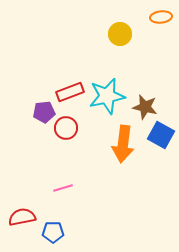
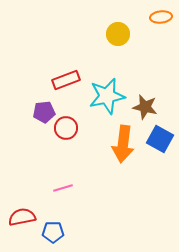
yellow circle: moved 2 px left
red rectangle: moved 4 px left, 12 px up
blue square: moved 1 px left, 4 px down
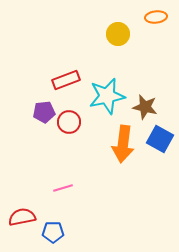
orange ellipse: moved 5 px left
red circle: moved 3 px right, 6 px up
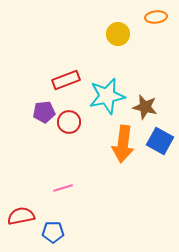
blue square: moved 2 px down
red semicircle: moved 1 px left, 1 px up
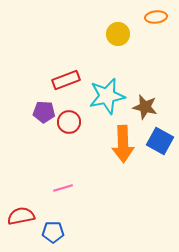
purple pentagon: rotated 10 degrees clockwise
orange arrow: rotated 9 degrees counterclockwise
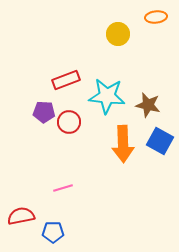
cyan star: rotated 18 degrees clockwise
brown star: moved 3 px right, 2 px up
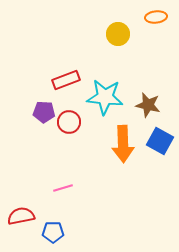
cyan star: moved 2 px left, 1 px down
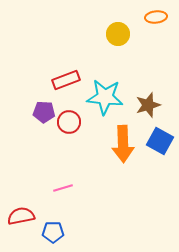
brown star: rotated 30 degrees counterclockwise
